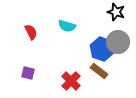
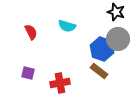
gray circle: moved 3 px up
red cross: moved 11 px left, 2 px down; rotated 36 degrees clockwise
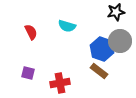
black star: rotated 30 degrees counterclockwise
gray circle: moved 2 px right, 2 px down
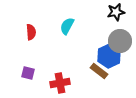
cyan semicircle: rotated 102 degrees clockwise
red semicircle: rotated 21 degrees clockwise
blue hexagon: moved 7 px right, 7 px down; rotated 15 degrees clockwise
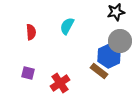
red cross: rotated 24 degrees counterclockwise
